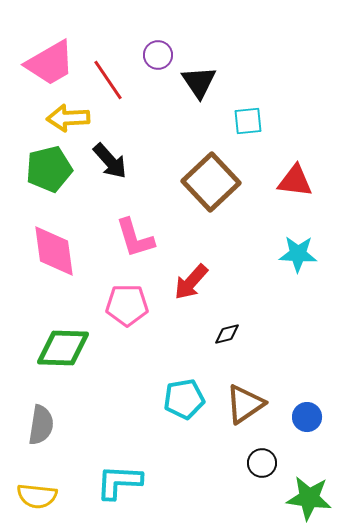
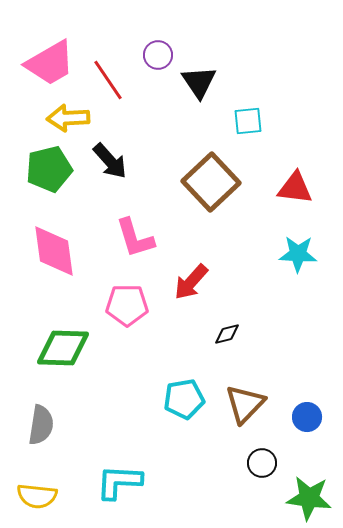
red triangle: moved 7 px down
brown triangle: rotated 12 degrees counterclockwise
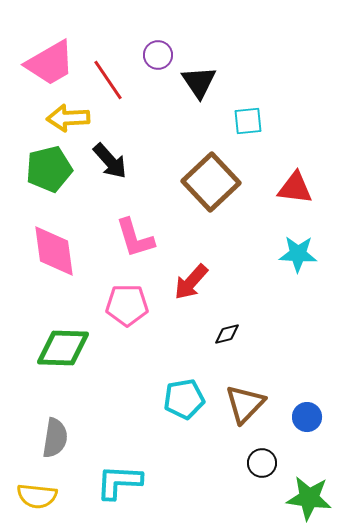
gray semicircle: moved 14 px right, 13 px down
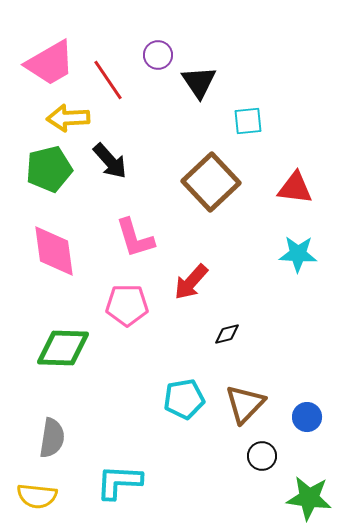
gray semicircle: moved 3 px left
black circle: moved 7 px up
